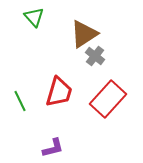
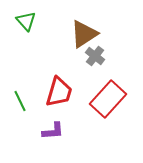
green triangle: moved 8 px left, 4 px down
purple L-shape: moved 17 px up; rotated 10 degrees clockwise
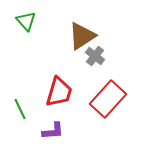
brown triangle: moved 2 px left, 2 px down
green line: moved 8 px down
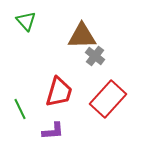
brown triangle: rotated 32 degrees clockwise
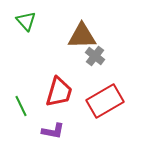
red rectangle: moved 3 px left, 2 px down; rotated 18 degrees clockwise
green line: moved 1 px right, 3 px up
purple L-shape: rotated 15 degrees clockwise
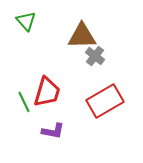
red trapezoid: moved 12 px left
green line: moved 3 px right, 4 px up
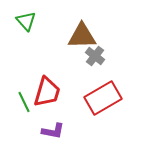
red rectangle: moved 2 px left, 3 px up
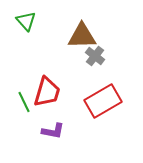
red rectangle: moved 3 px down
